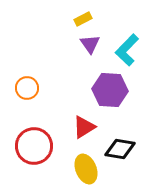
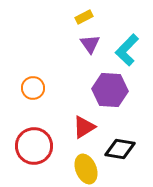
yellow rectangle: moved 1 px right, 2 px up
orange circle: moved 6 px right
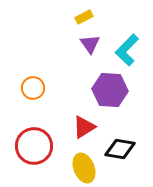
yellow ellipse: moved 2 px left, 1 px up
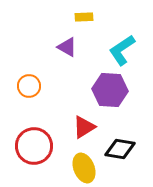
yellow rectangle: rotated 24 degrees clockwise
purple triangle: moved 23 px left, 3 px down; rotated 25 degrees counterclockwise
cyan L-shape: moved 5 px left; rotated 12 degrees clockwise
orange circle: moved 4 px left, 2 px up
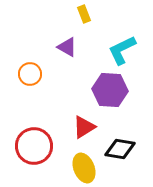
yellow rectangle: moved 3 px up; rotated 72 degrees clockwise
cyan L-shape: rotated 8 degrees clockwise
orange circle: moved 1 px right, 12 px up
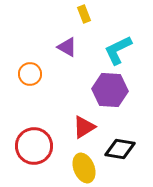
cyan L-shape: moved 4 px left
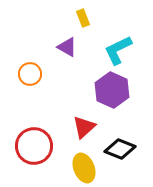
yellow rectangle: moved 1 px left, 4 px down
purple hexagon: moved 2 px right; rotated 20 degrees clockwise
red triangle: rotated 10 degrees counterclockwise
black diamond: rotated 12 degrees clockwise
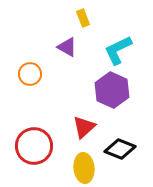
yellow ellipse: rotated 16 degrees clockwise
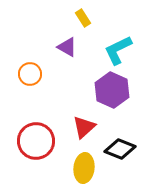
yellow rectangle: rotated 12 degrees counterclockwise
red circle: moved 2 px right, 5 px up
yellow ellipse: rotated 12 degrees clockwise
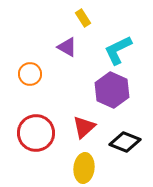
red circle: moved 8 px up
black diamond: moved 5 px right, 7 px up
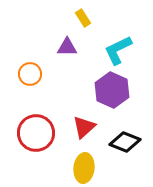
purple triangle: rotated 30 degrees counterclockwise
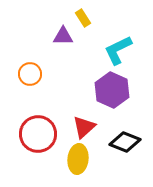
purple triangle: moved 4 px left, 11 px up
red circle: moved 2 px right, 1 px down
yellow ellipse: moved 6 px left, 9 px up
